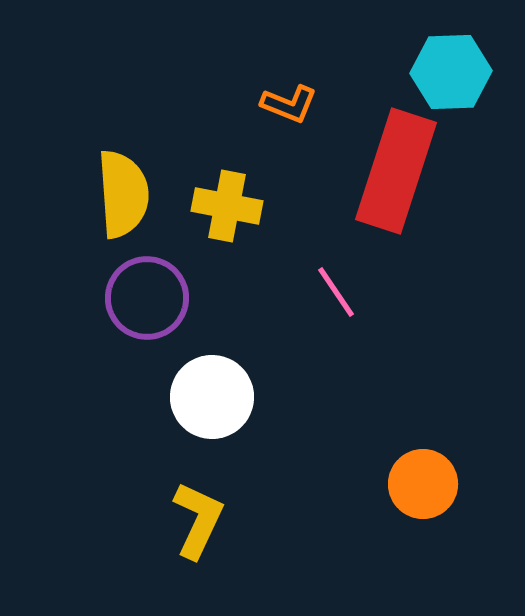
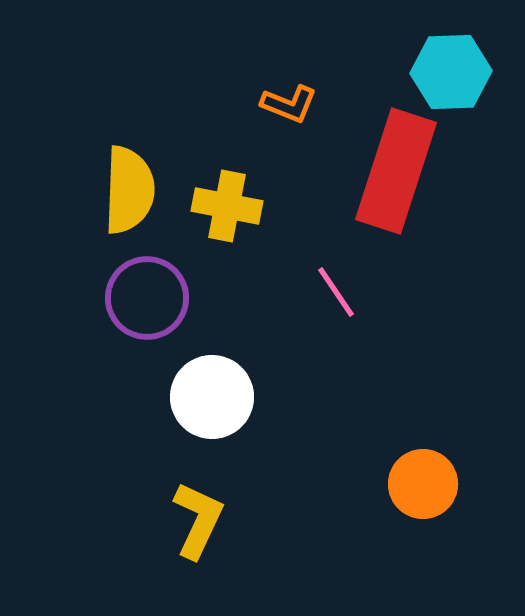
yellow semicircle: moved 6 px right, 4 px up; rotated 6 degrees clockwise
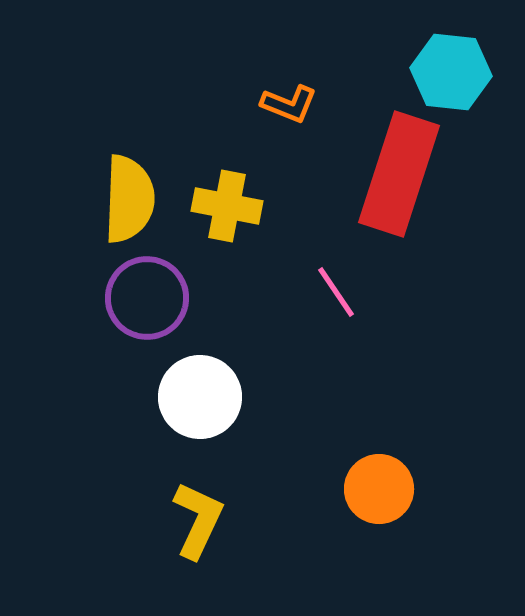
cyan hexagon: rotated 8 degrees clockwise
red rectangle: moved 3 px right, 3 px down
yellow semicircle: moved 9 px down
white circle: moved 12 px left
orange circle: moved 44 px left, 5 px down
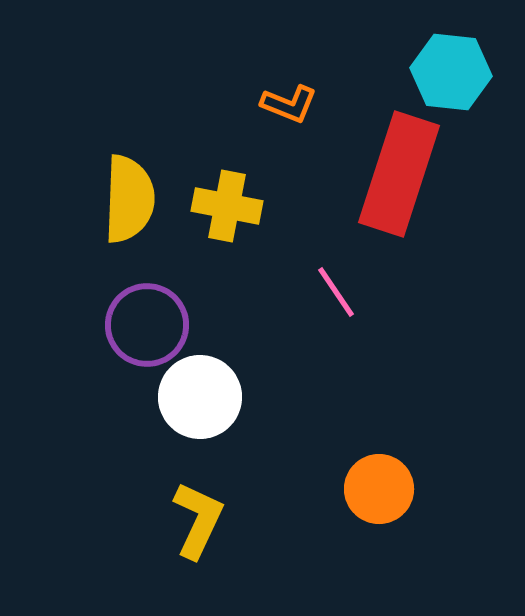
purple circle: moved 27 px down
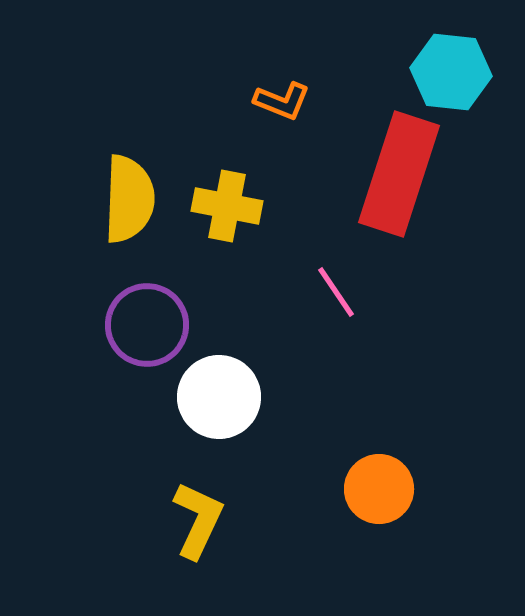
orange L-shape: moved 7 px left, 3 px up
white circle: moved 19 px right
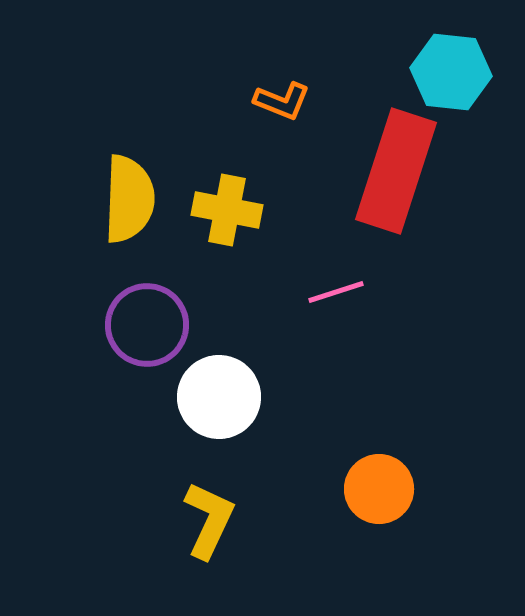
red rectangle: moved 3 px left, 3 px up
yellow cross: moved 4 px down
pink line: rotated 74 degrees counterclockwise
yellow L-shape: moved 11 px right
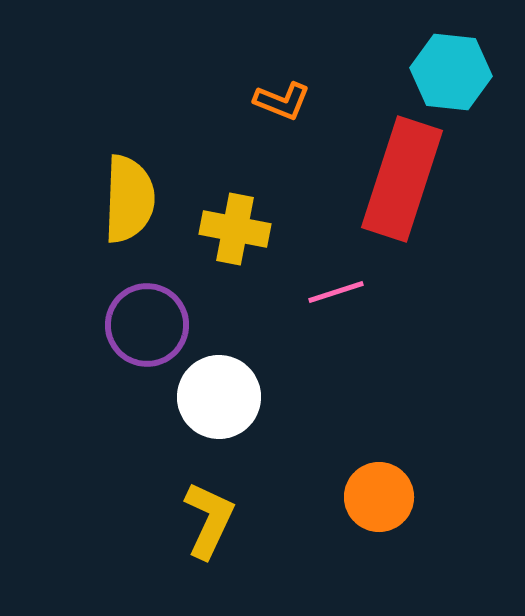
red rectangle: moved 6 px right, 8 px down
yellow cross: moved 8 px right, 19 px down
orange circle: moved 8 px down
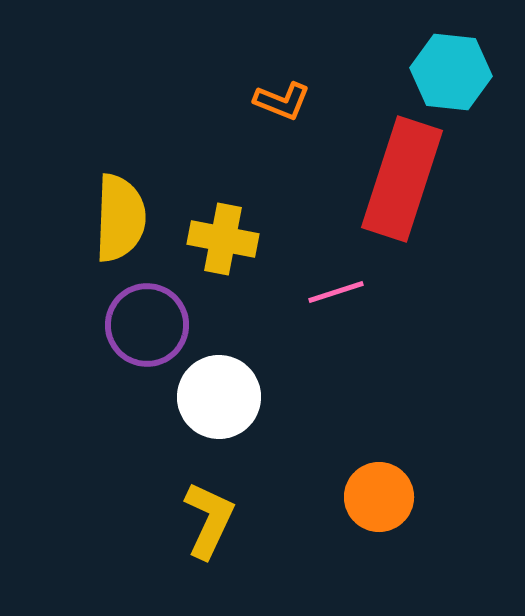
yellow semicircle: moved 9 px left, 19 px down
yellow cross: moved 12 px left, 10 px down
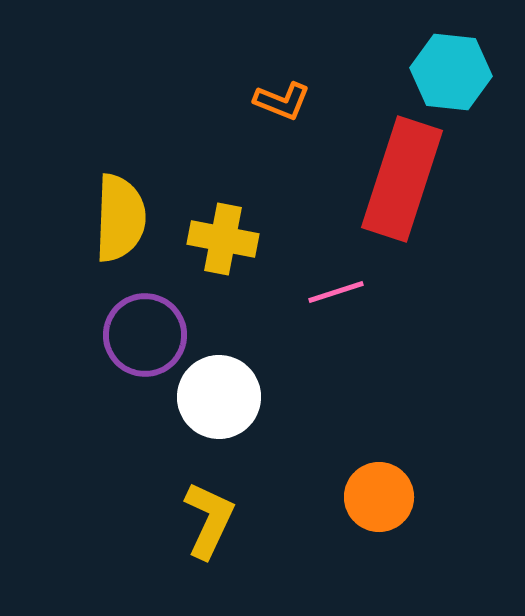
purple circle: moved 2 px left, 10 px down
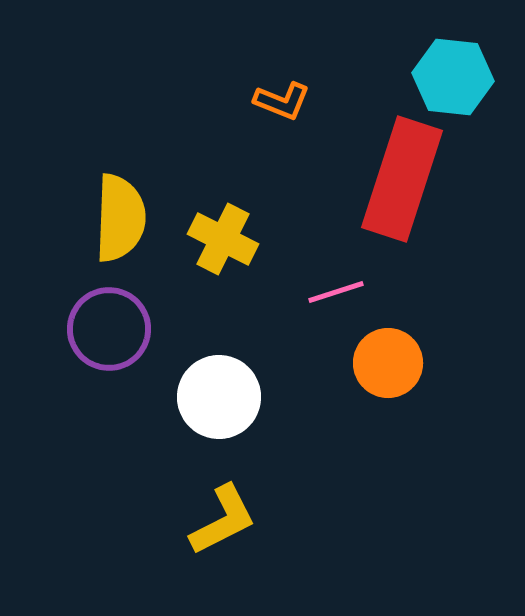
cyan hexagon: moved 2 px right, 5 px down
yellow cross: rotated 16 degrees clockwise
purple circle: moved 36 px left, 6 px up
orange circle: moved 9 px right, 134 px up
yellow L-shape: moved 14 px right; rotated 38 degrees clockwise
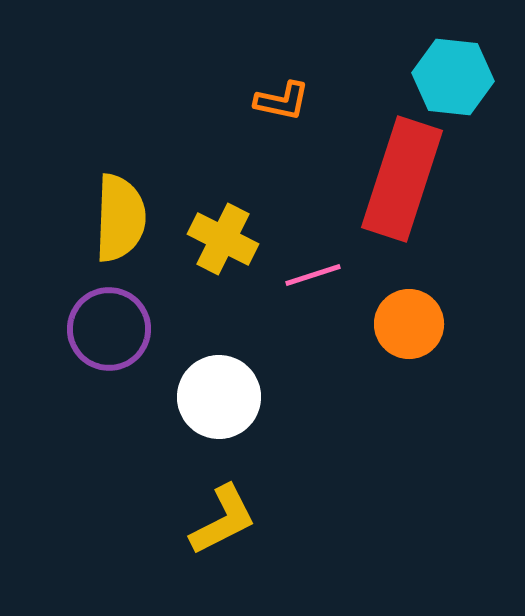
orange L-shape: rotated 10 degrees counterclockwise
pink line: moved 23 px left, 17 px up
orange circle: moved 21 px right, 39 px up
